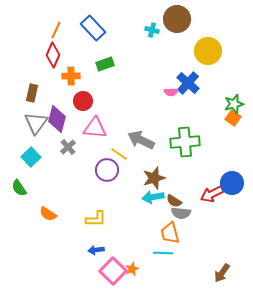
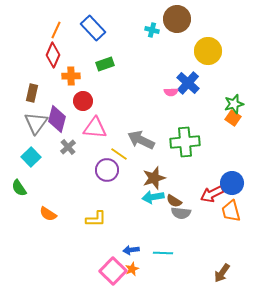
orange trapezoid: moved 61 px right, 22 px up
blue arrow: moved 35 px right
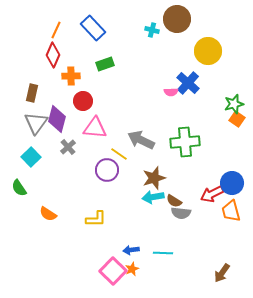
orange square: moved 4 px right, 1 px down
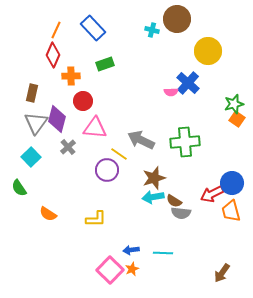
pink square: moved 3 px left, 1 px up
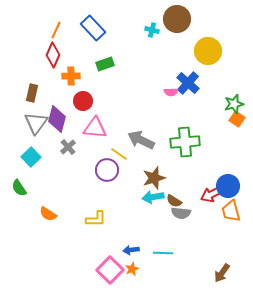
blue circle: moved 4 px left, 3 px down
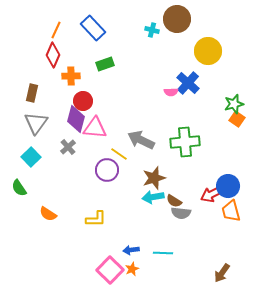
purple diamond: moved 19 px right
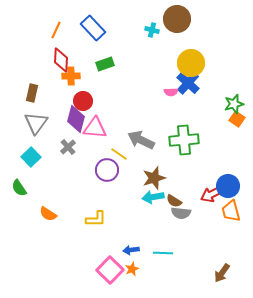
yellow circle: moved 17 px left, 12 px down
red diamond: moved 8 px right, 5 px down; rotated 20 degrees counterclockwise
green cross: moved 1 px left, 2 px up
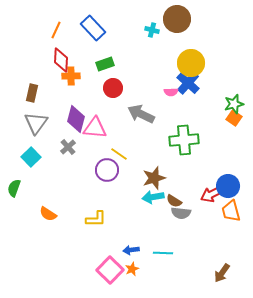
red circle: moved 30 px right, 13 px up
orange square: moved 3 px left, 1 px up
gray arrow: moved 26 px up
green semicircle: moved 5 px left; rotated 54 degrees clockwise
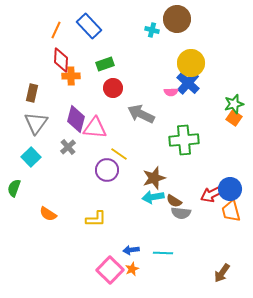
blue rectangle: moved 4 px left, 2 px up
blue circle: moved 2 px right, 3 px down
